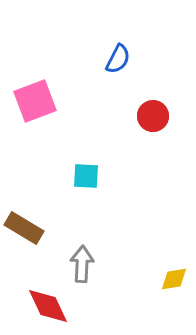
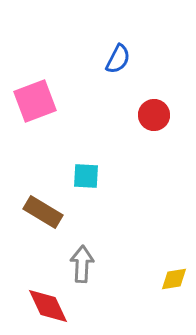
red circle: moved 1 px right, 1 px up
brown rectangle: moved 19 px right, 16 px up
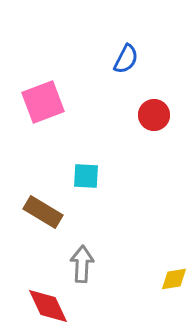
blue semicircle: moved 8 px right
pink square: moved 8 px right, 1 px down
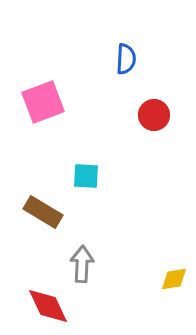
blue semicircle: rotated 24 degrees counterclockwise
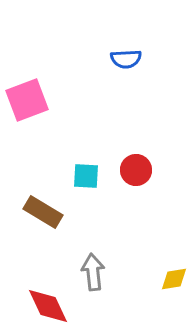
blue semicircle: rotated 84 degrees clockwise
pink square: moved 16 px left, 2 px up
red circle: moved 18 px left, 55 px down
gray arrow: moved 11 px right, 8 px down; rotated 9 degrees counterclockwise
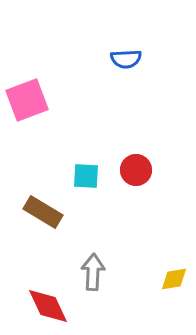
gray arrow: rotated 9 degrees clockwise
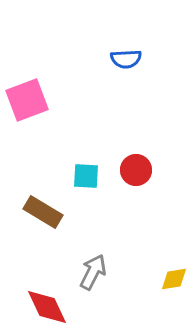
gray arrow: rotated 24 degrees clockwise
red diamond: moved 1 px left, 1 px down
